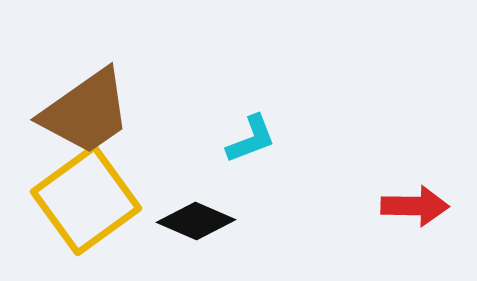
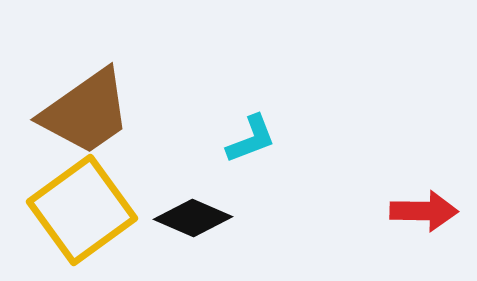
yellow square: moved 4 px left, 10 px down
red arrow: moved 9 px right, 5 px down
black diamond: moved 3 px left, 3 px up
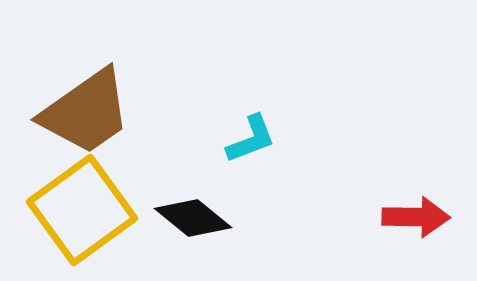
red arrow: moved 8 px left, 6 px down
black diamond: rotated 16 degrees clockwise
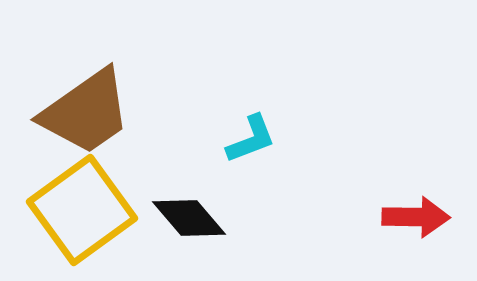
black diamond: moved 4 px left; rotated 10 degrees clockwise
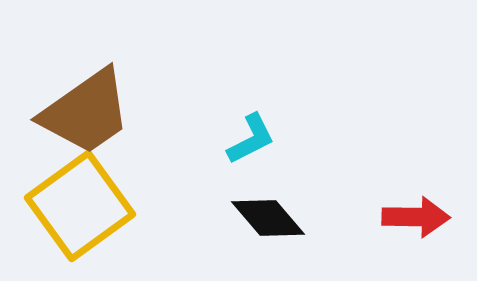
cyan L-shape: rotated 6 degrees counterclockwise
yellow square: moved 2 px left, 4 px up
black diamond: moved 79 px right
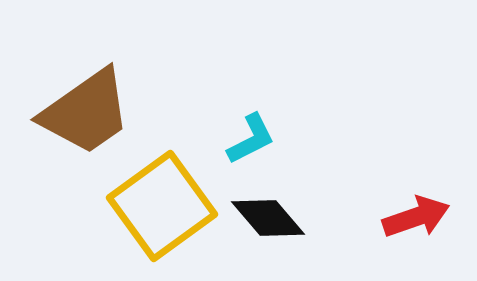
yellow square: moved 82 px right
red arrow: rotated 20 degrees counterclockwise
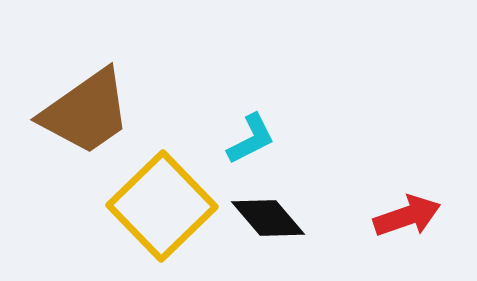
yellow square: rotated 8 degrees counterclockwise
red arrow: moved 9 px left, 1 px up
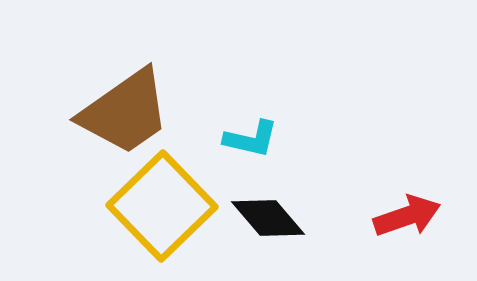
brown trapezoid: moved 39 px right
cyan L-shape: rotated 40 degrees clockwise
